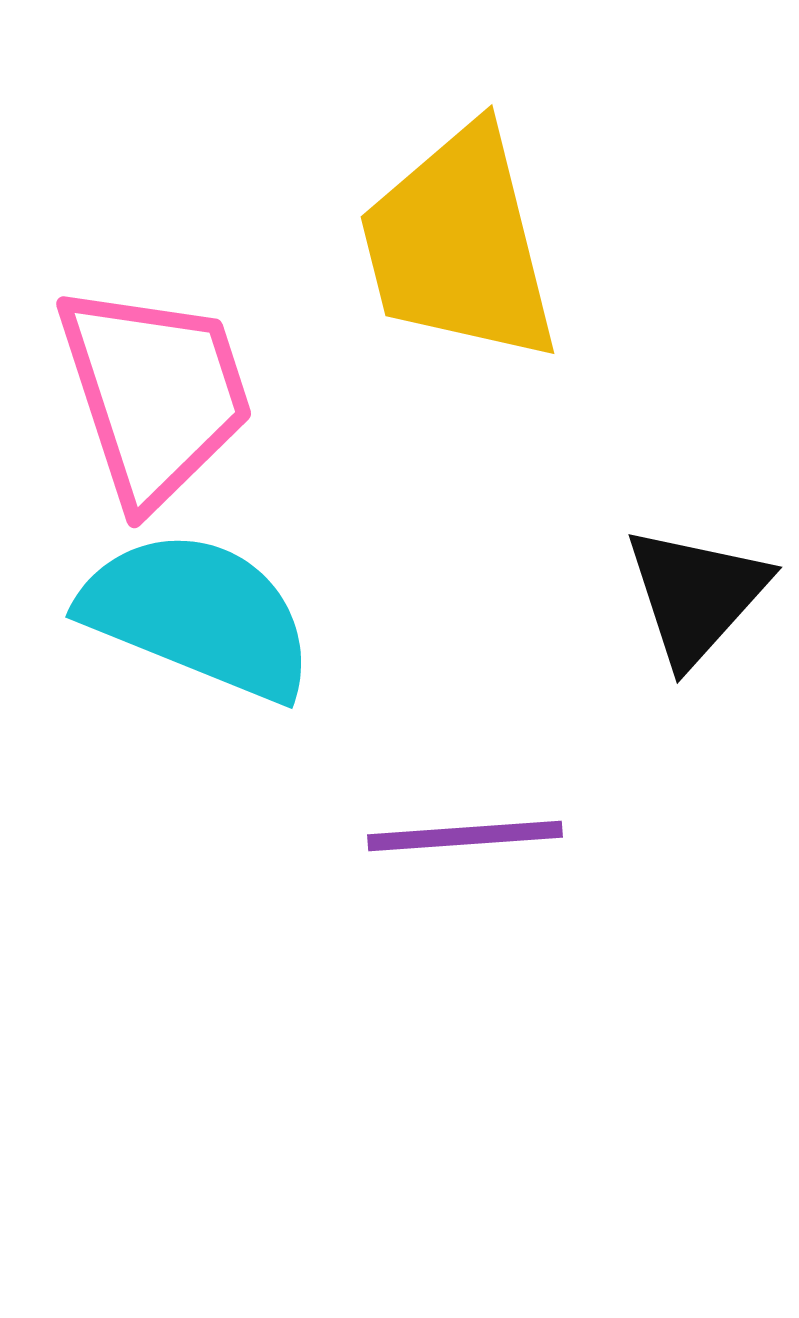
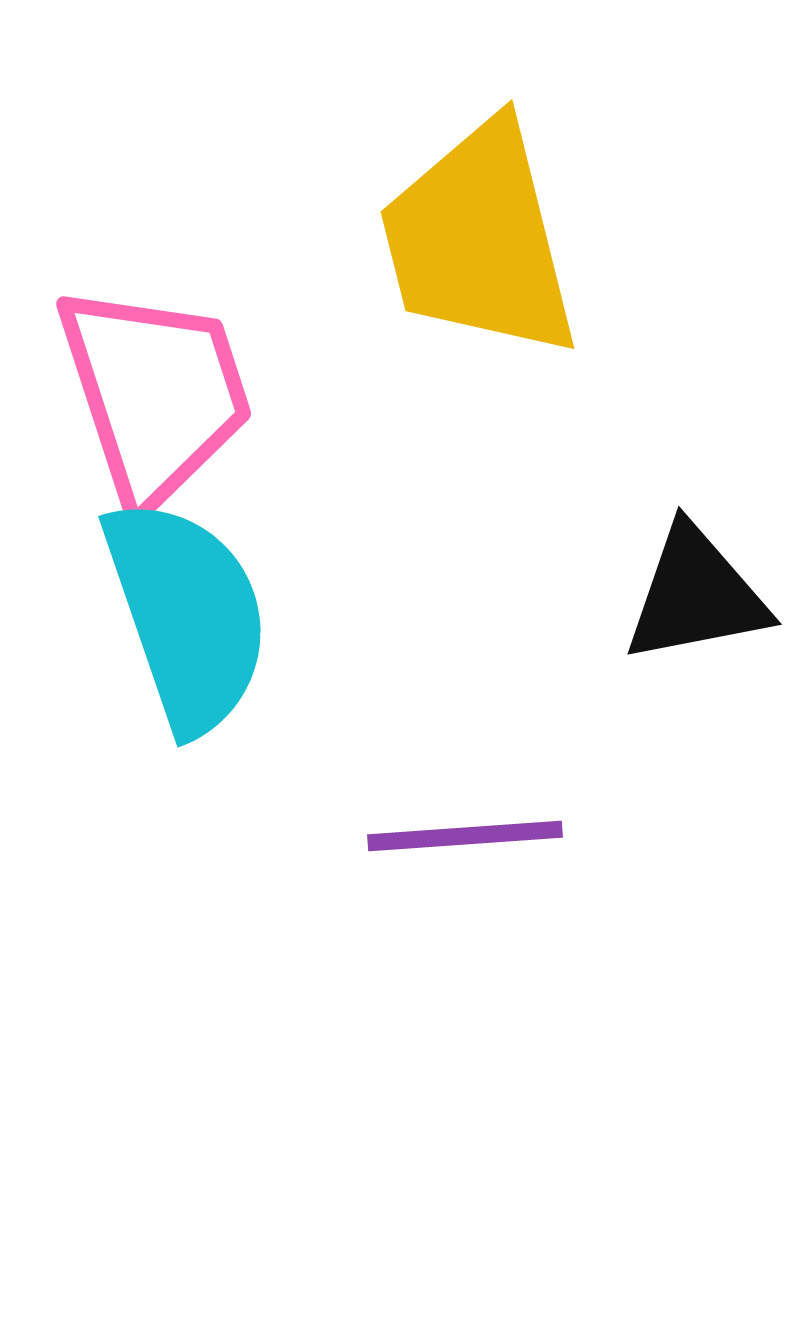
yellow trapezoid: moved 20 px right, 5 px up
black triangle: rotated 37 degrees clockwise
cyan semicircle: moved 11 px left; rotated 49 degrees clockwise
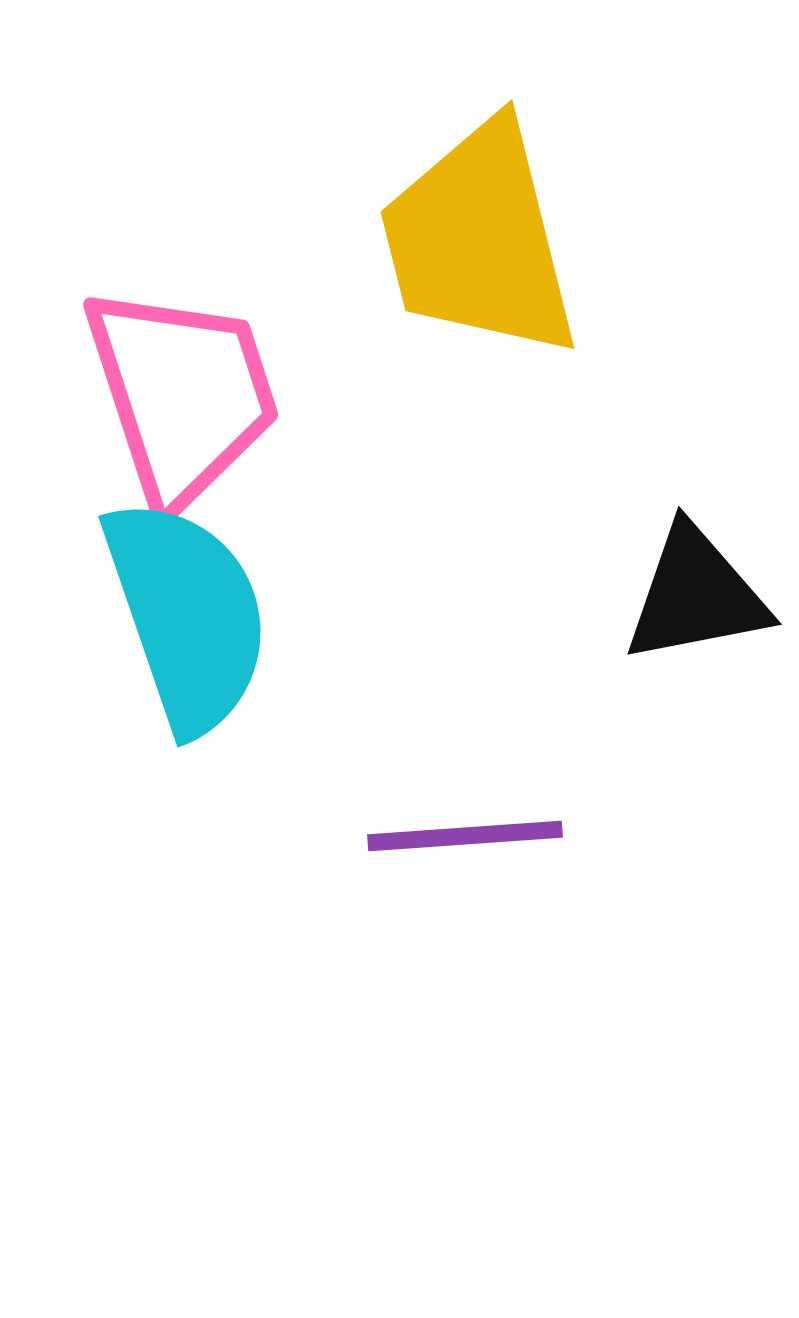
pink trapezoid: moved 27 px right, 1 px down
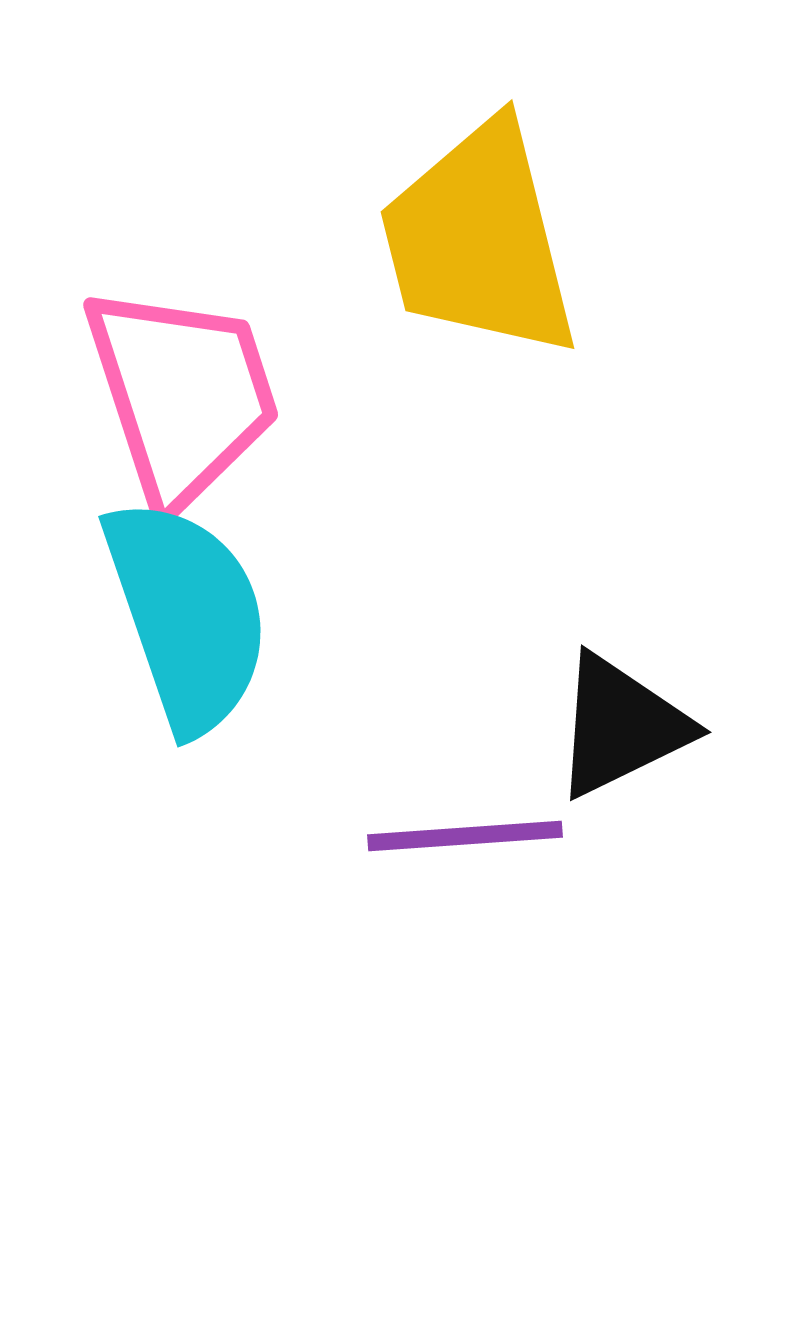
black triangle: moved 75 px left, 131 px down; rotated 15 degrees counterclockwise
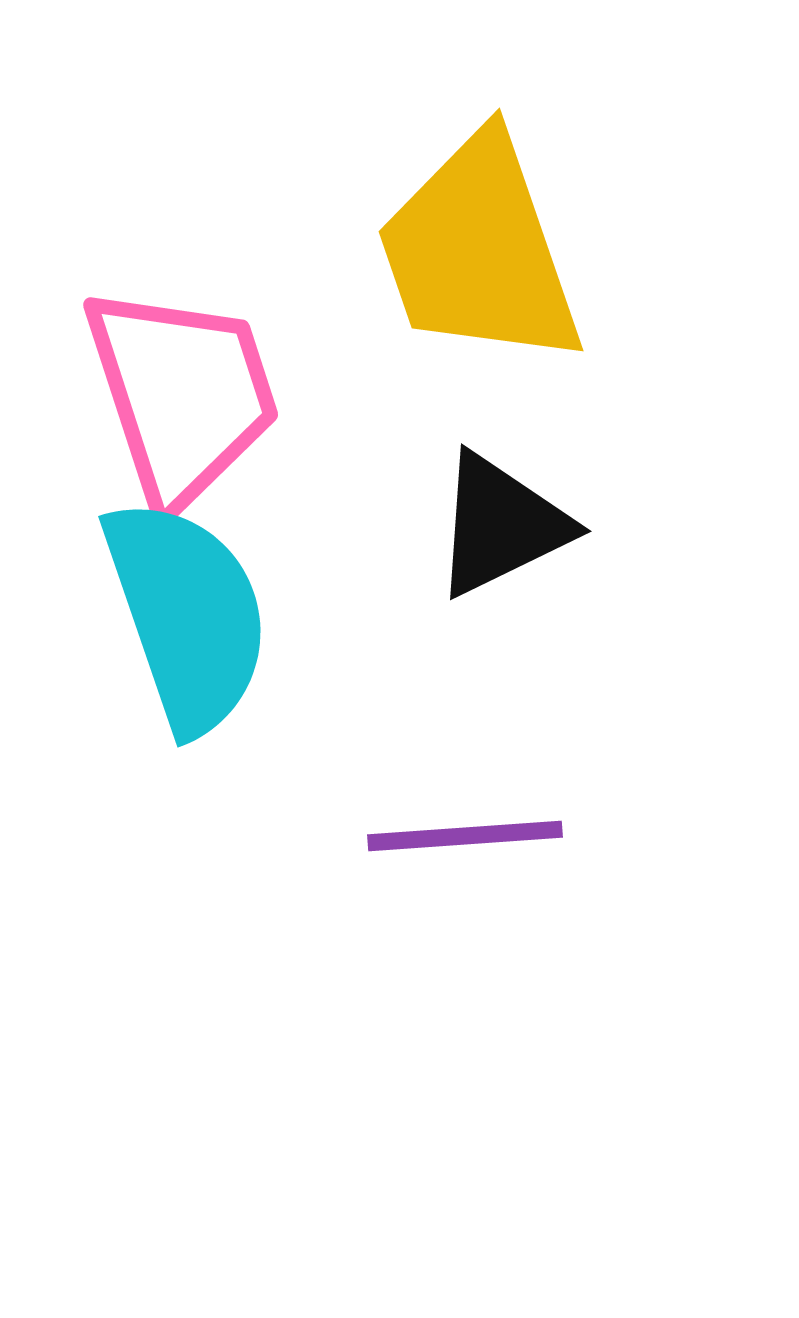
yellow trapezoid: moved 11 px down; rotated 5 degrees counterclockwise
black triangle: moved 120 px left, 201 px up
